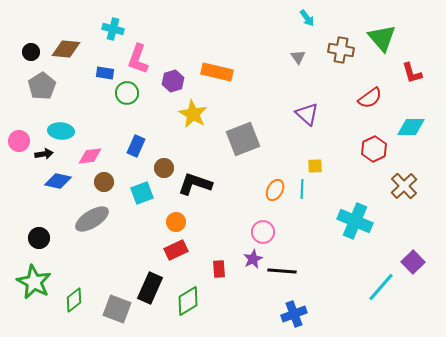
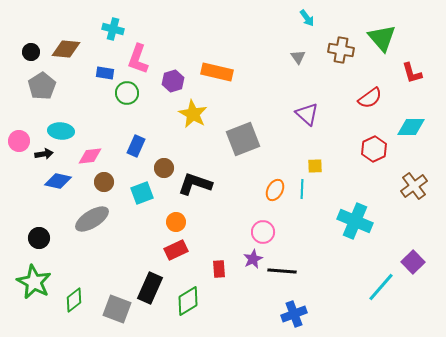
brown cross at (404, 186): moved 10 px right; rotated 8 degrees clockwise
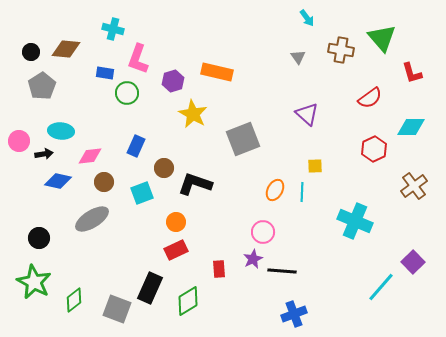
cyan line at (302, 189): moved 3 px down
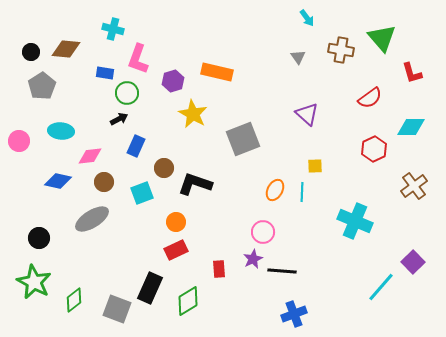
black arrow at (44, 154): moved 75 px right, 35 px up; rotated 18 degrees counterclockwise
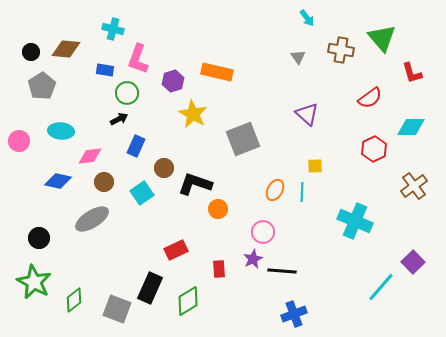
blue rectangle at (105, 73): moved 3 px up
cyan square at (142, 193): rotated 15 degrees counterclockwise
orange circle at (176, 222): moved 42 px right, 13 px up
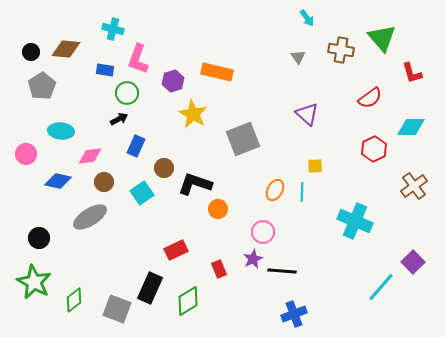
pink circle at (19, 141): moved 7 px right, 13 px down
gray ellipse at (92, 219): moved 2 px left, 2 px up
red rectangle at (219, 269): rotated 18 degrees counterclockwise
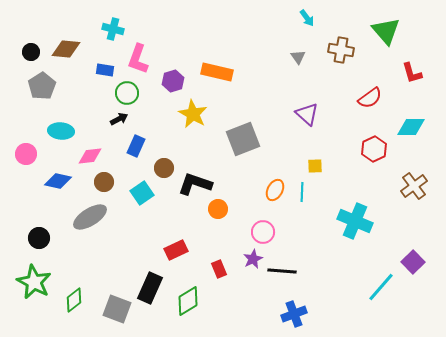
green triangle at (382, 38): moved 4 px right, 7 px up
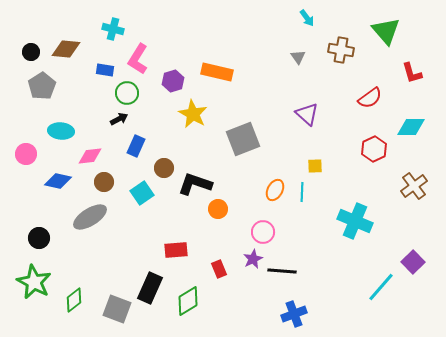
pink L-shape at (138, 59): rotated 12 degrees clockwise
red rectangle at (176, 250): rotated 20 degrees clockwise
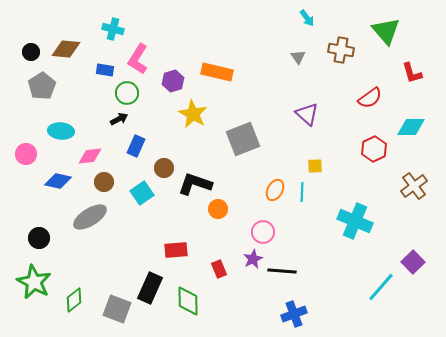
green diamond at (188, 301): rotated 60 degrees counterclockwise
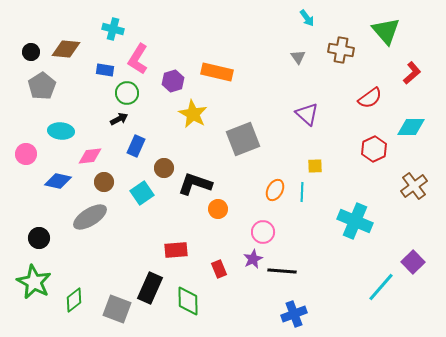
red L-shape at (412, 73): rotated 115 degrees counterclockwise
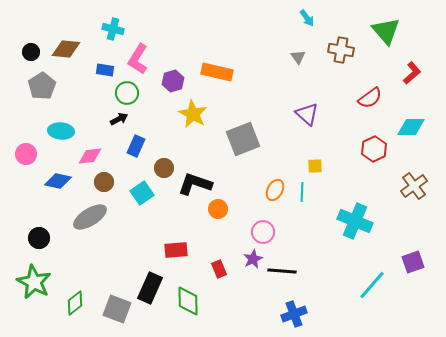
purple square at (413, 262): rotated 25 degrees clockwise
cyan line at (381, 287): moved 9 px left, 2 px up
green diamond at (74, 300): moved 1 px right, 3 px down
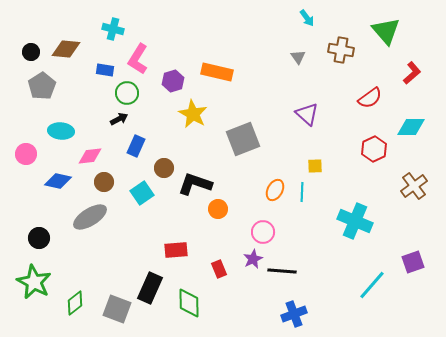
green diamond at (188, 301): moved 1 px right, 2 px down
